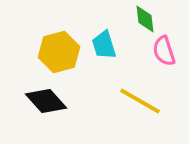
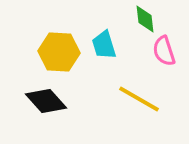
yellow hexagon: rotated 18 degrees clockwise
yellow line: moved 1 px left, 2 px up
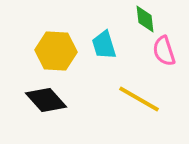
yellow hexagon: moved 3 px left, 1 px up
black diamond: moved 1 px up
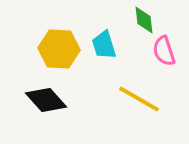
green diamond: moved 1 px left, 1 px down
yellow hexagon: moved 3 px right, 2 px up
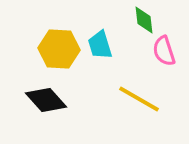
cyan trapezoid: moved 4 px left
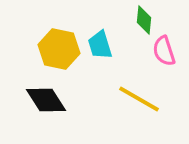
green diamond: rotated 12 degrees clockwise
yellow hexagon: rotated 9 degrees clockwise
black diamond: rotated 9 degrees clockwise
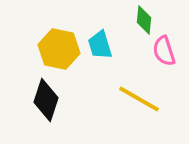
black diamond: rotated 51 degrees clockwise
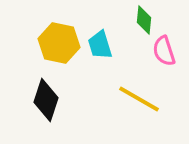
yellow hexagon: moved 6 px up
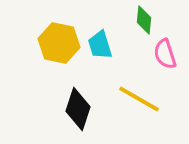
pink semicircle: moved 1 px right, 3 px down
black diamond: moved 32 px right, 9 px down
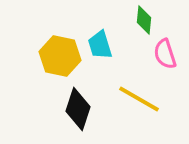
yellow hexagon: moved 1 px right, 13 px down
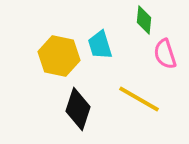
yellow hexagon: moved 1 px left
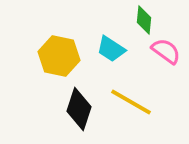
cyan trapezoid: moved 11 px right, 4 px down; rotated 40 degrees counterclockwise
pink semicircle: moved 1 px right, 3 px up; rotated 144 degrees clockwise
yellow line: moved 8 px left, 3 px down
black diamond: moved 1 px right
